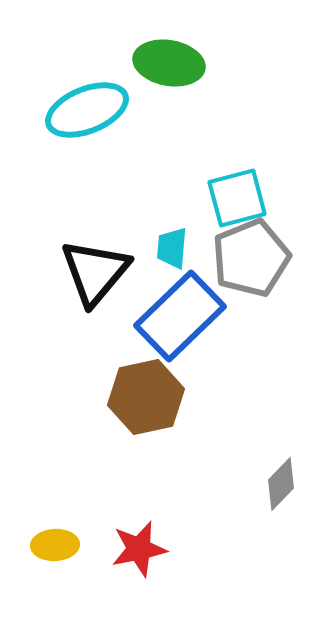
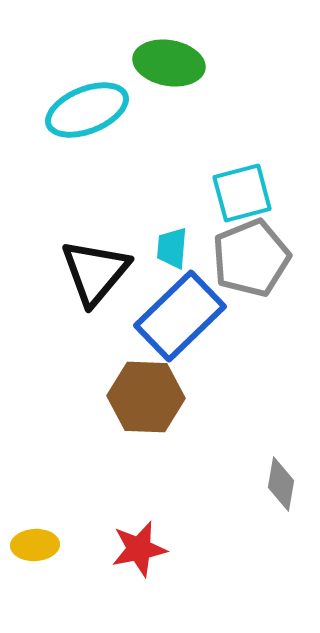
cyan square: moved 5 px right, 5 px up
brown hexagon: rotated 14 degrees clockwise
gray diamond: rotated 34 degrees counterclockwise
yellow ellipse: moved 20 px left
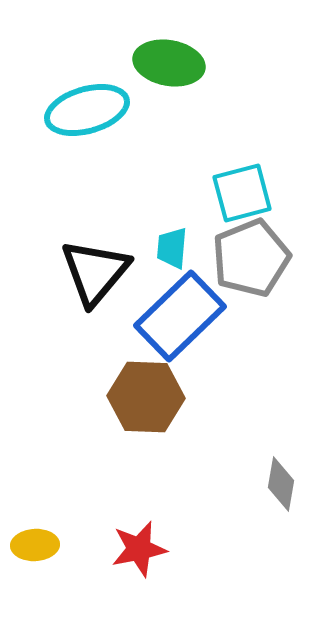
cyan ellipse: rotated 6 degrees clockwise
